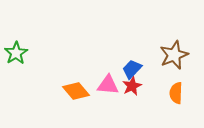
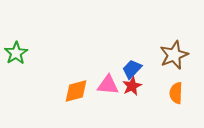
orange diamond: rotated 64 degrees counterclockwise
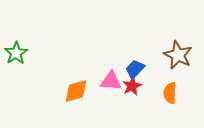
brown star: moved 4 px right; rotated 24 degrees counterclockwise
blue trapezoid: moved 3 px right
pink triangle: moved 3 px right, 4 px up
orange semicircle: moved 6 px left
